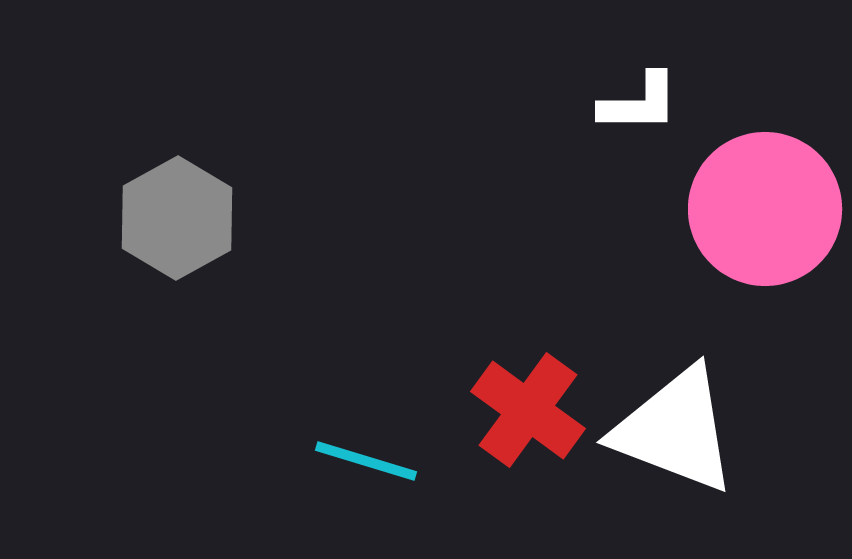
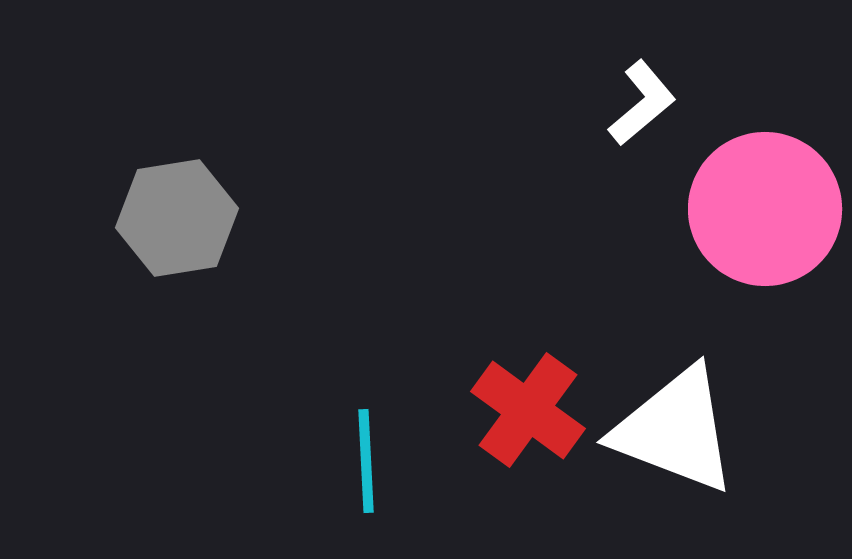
white L-shape: moved 3 px right; rotated 40 degrees counterclockwise
gray hexagon: rotated 20 degrees clockwise
cyan line: rotated 70 degrees clockwise
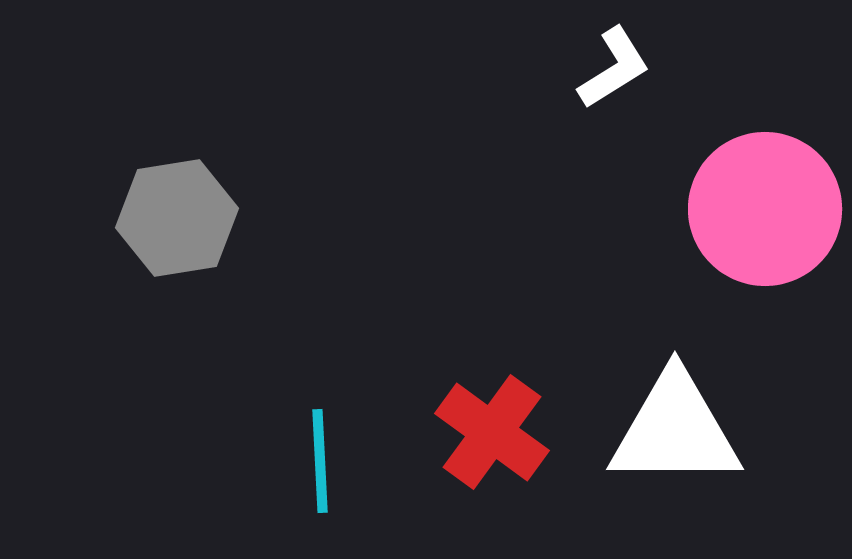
white L-shape: moved 28 px left, 35 px up; rotated 8 degrees clockwise
red cross: moved 36 px left, 22 px down
white triangle: rotated 21 degrees counterclockwise
cyan line: moved 46 px left
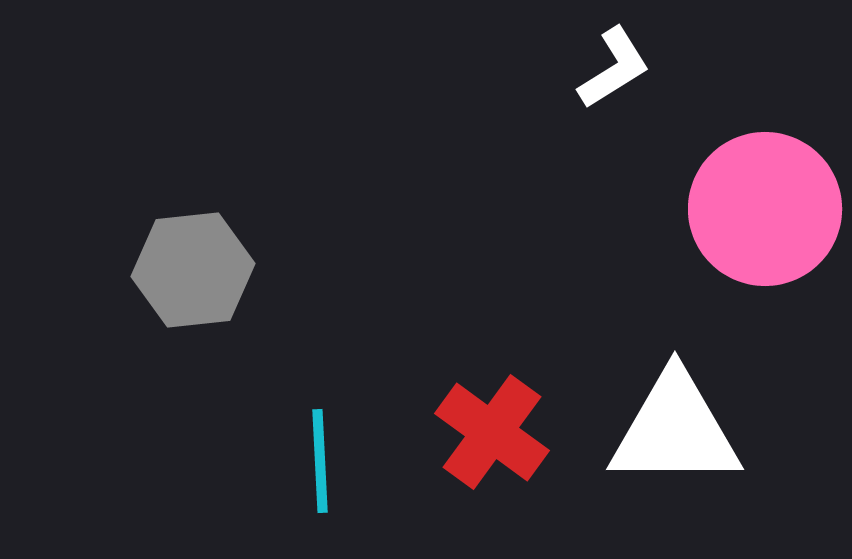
gray hexagon: moved 16 px right, 52 px down; rotated 3 degrees clockwise
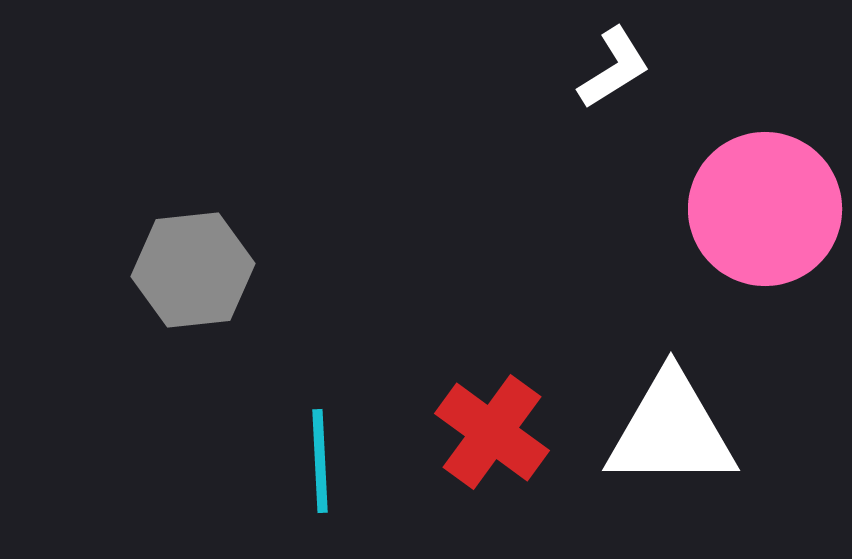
white triangle: moved 4 px left, 1 px down
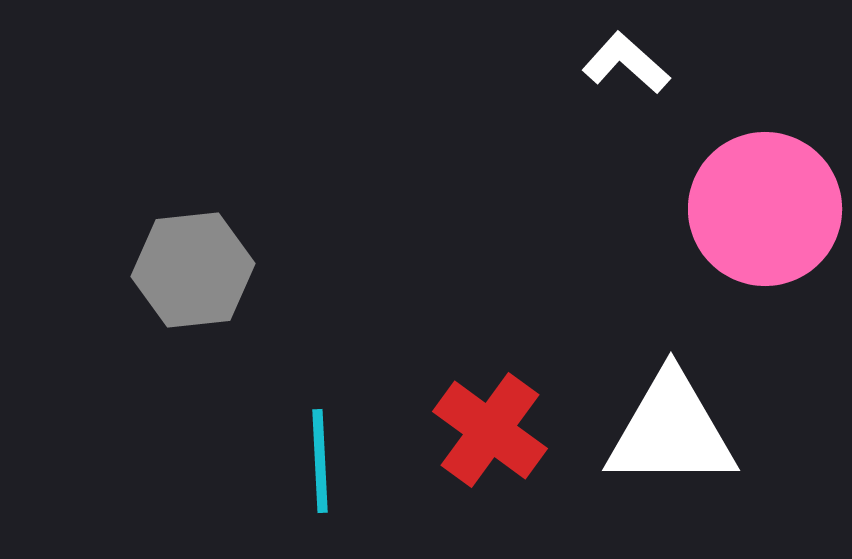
white L-shape: moved 12 px right, 5 px up; rotated 106 degrees counterclockwise
red cross: moved 2 px left, 2 px up
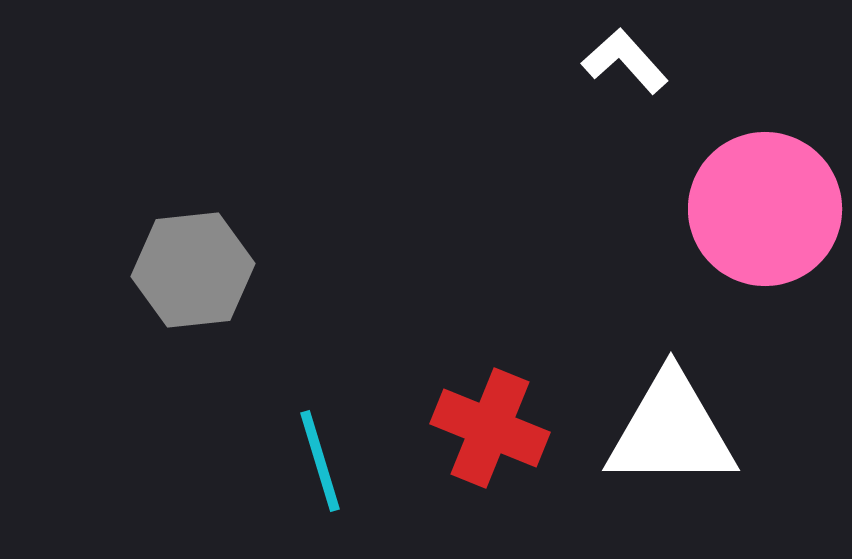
white L-shape: moved 1 px left, 2 px up; rotated 6 degrees clockwise
red cross: moved 2 px up; rotated 14 degrees counterclockwise
cyan line: rotated 14 degrees counterclockwise
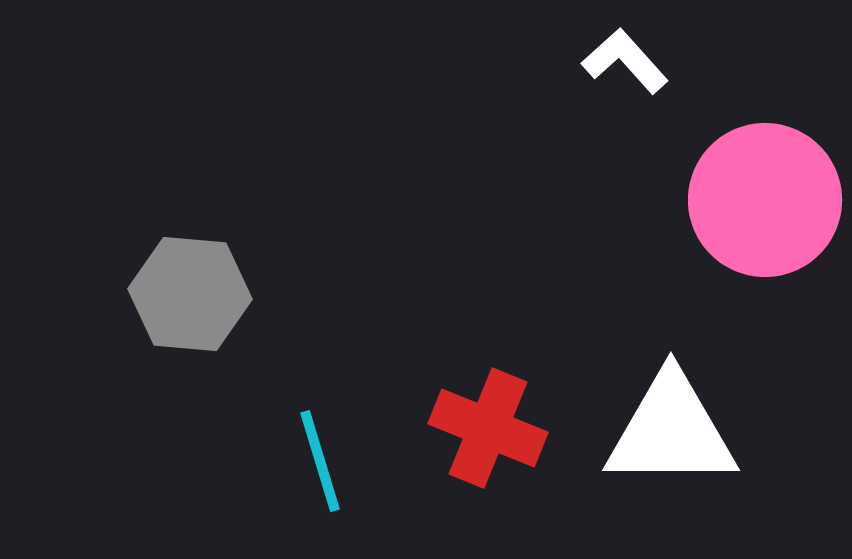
pink circle: moved 9 px up
gray hexagon: moved 3 px left, 24 px down; rotated 11 degrees clockwise
red cross: moved 2 px left
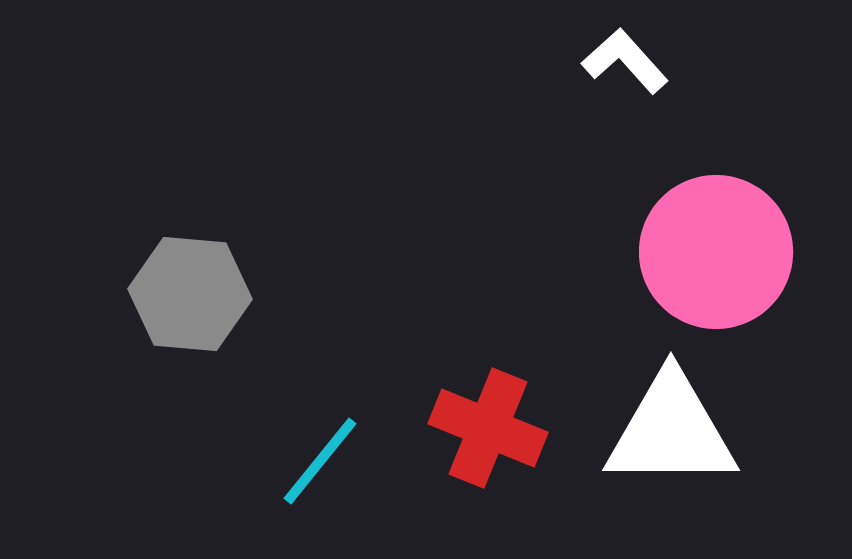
pink circle: moved 49 px left, 52 px down
cyan line: rotated 56 degrees clockwise
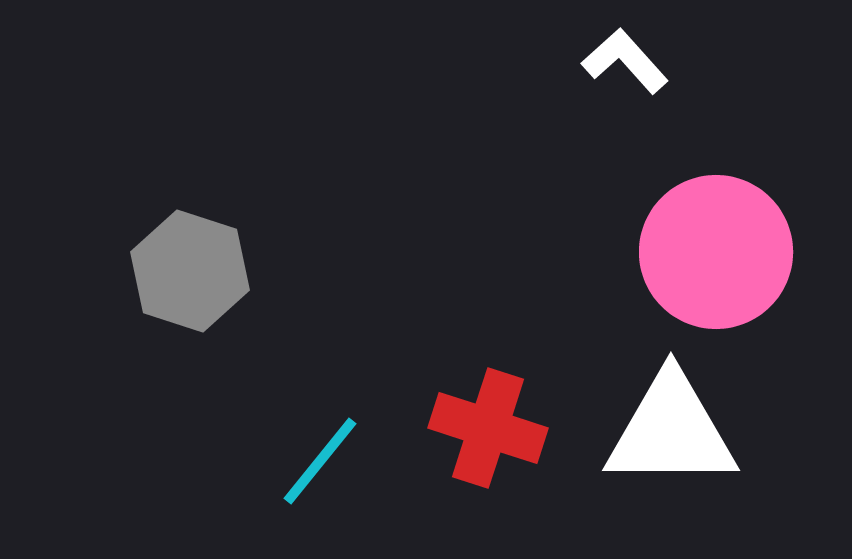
gray hexagon: moved 23 px up; rotated 13 degrees clockwise
red cross: rotated 4 degrees counterclockwise
